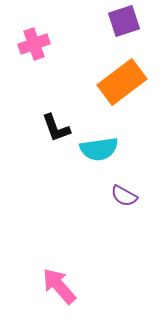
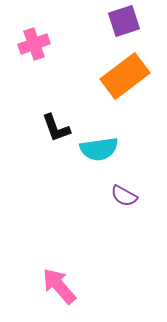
orange rectangle: moved 3 px right, 6 px up
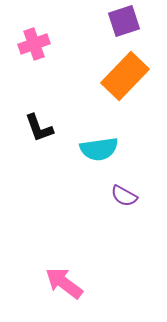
orange rectangle: rotated 9 degrees counterclockwise
black L-shape: moved 17 px left
pink arrow: moved 5 px right, 3 px up; rotated 12 degrees counterclockwise
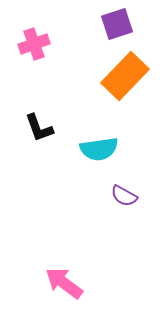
purple square: moved 7 px left, 3 px down
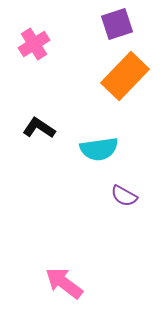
pink cross: rotated 12 degrees counterclockwise
black L-shape: rotated 144 degrees clockwise
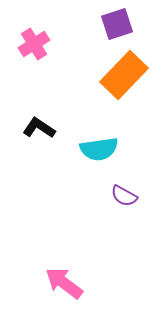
orange rectangle: moved 1 px left, 1 px up
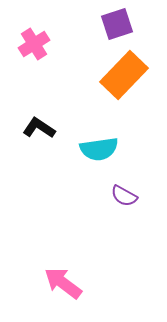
pink arrow: moved 1 px left
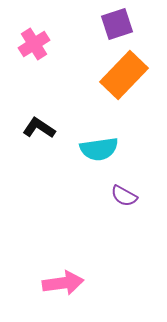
pink arrow: rotated 135 degrees clockwise
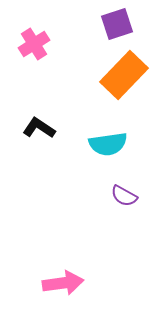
cyan semicircle: moved 9 px right, 5 px up
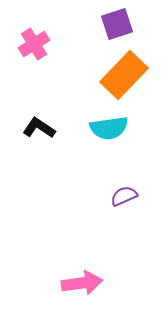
cyan semicircle: moved 1 px right, 16 px up
purple semicircle: rotated 128 degrees clockwise
pink arrow: moved 19 px right
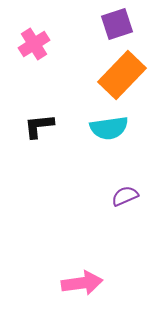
orange rectangle: moved 2 px left
black L-shape: moved 2 px up; rotated 40 degrees counterclockwise
purple semicircle: moved 1 px right
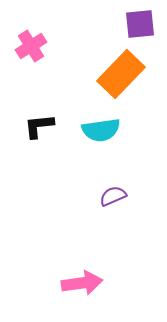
purple square: moved 23 px right; rotated 12 degrees clockwise
pink cross: moved 3 px left, 2 px down
orange rectangle: moved 1 px left, 1 px up
cyan semicircle: moved 8 px left, 2 px down
purple semicircle: moved 12 px left
